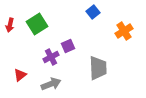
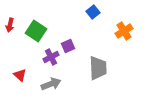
green square: moved 1 px left, 7 px down; rotated 25 degrees counterclockwise
red triangle: rotated 40 degrees counterclockwise
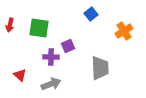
blue square: moved 2 px left, 2 px down
green square: moved 3 px right, 3 px up; rotated 25 degrees counterclockwise
purple cross: rotated 28 degrees clockwise
gray trapezoid: moved 2 px right
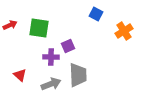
blue square: moved 5 px right; rotated 24 degrees counterclockwise
red arrow: rotated 128 degrees counterclockwise
gray trapezoid: moved 22 px left, 7 px down
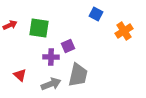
gray trapezoid: rotated 15 degrees clockwise
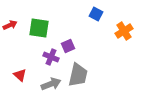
purple cross: rotated 21 degrees clockwise
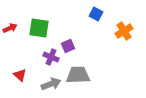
red arrow: moved 3 px down
gray trapezoid: rotated 105 degrees counterclockwise
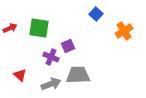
blue square: rotated 16 degrees clockwise
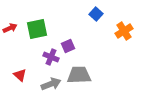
green square: moved 2 px left, 1 px down; rotated 20 degrees counterclockwise
gray trapezoid: moved 1 px right
